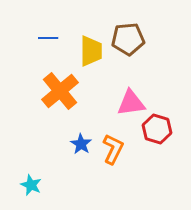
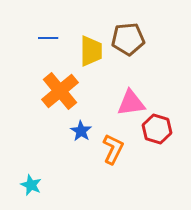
blue star: moved 13 px up
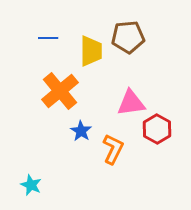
brown pentagon: moved 2 px up
red hexagon: rotated 12 degrees clockwise
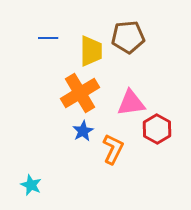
orange cross: moved 20 px right, 2 px down; rotated 9 degrees clockwise
blue star: moved 2 px right; rotated 10 degrees clockwise
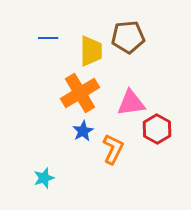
cyan star: moved 13 px right, 7 px up; rotated 30 degrees clockwise
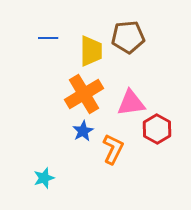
orange cross: moved 4 px right, 1 px down
